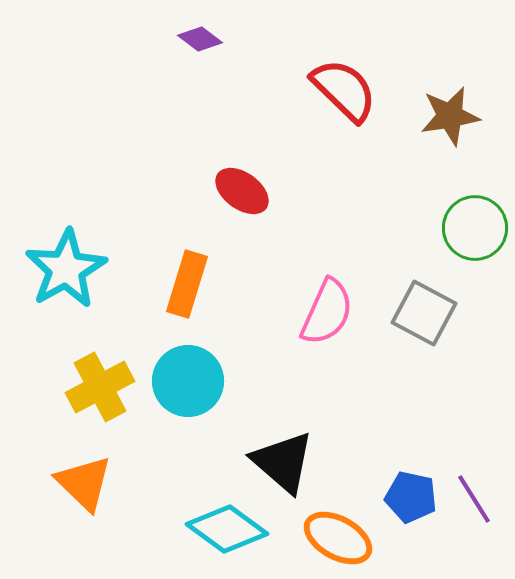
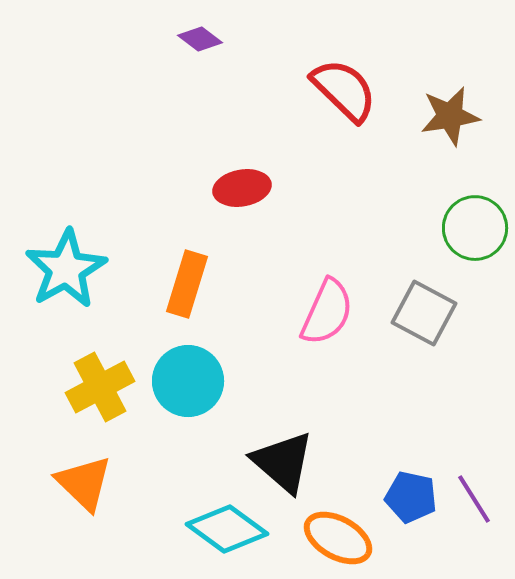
red ellipse: moved 3 px up; rotated 46 degrees counterclockwise
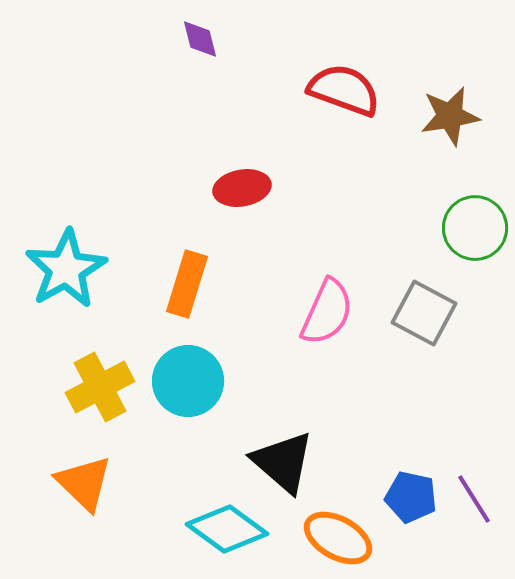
purple diamond: rotated 39 degrees clockwise
red semicircle: rotated 24 degrees counterclockwise
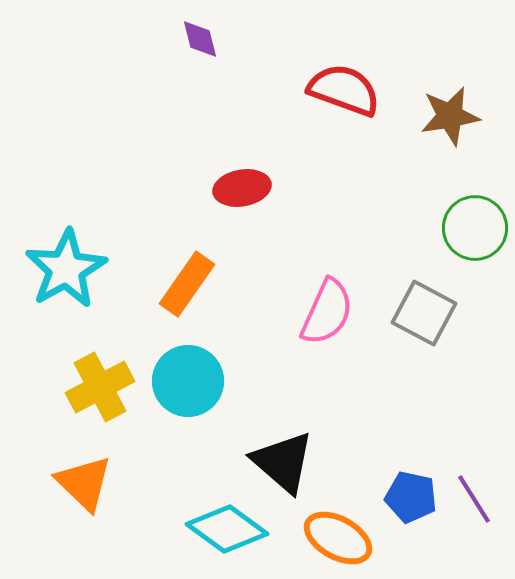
orange rectangle: rotated 18 degrees clockwise
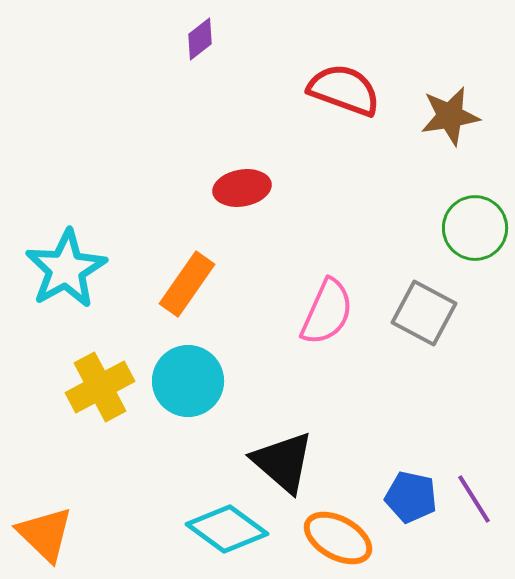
purple diamond: rotated 66 degrees clockwise
orange triangle: moved 39 px left, 51 px down
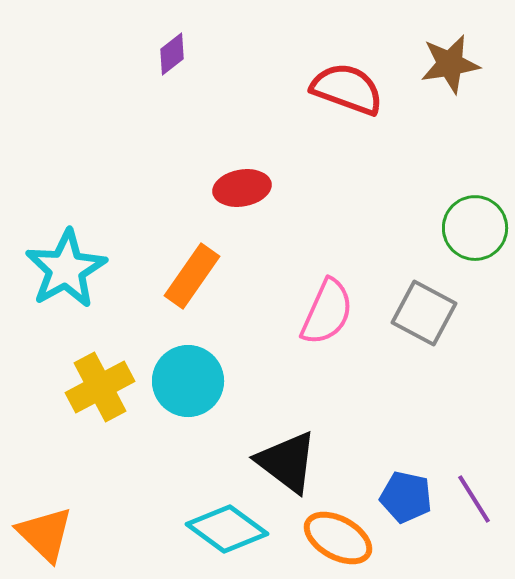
purple diamond: moved 28 px left, 15 px down
red semicircle: moved 3 px right, 1 px up
brown star: moved 52 px up
orange rectangle: moved 5 px right, 8 px up
black triangle: moved 4 px right; rotated 4 degrees counterclockwise
blue pentagon: moved 5 px left
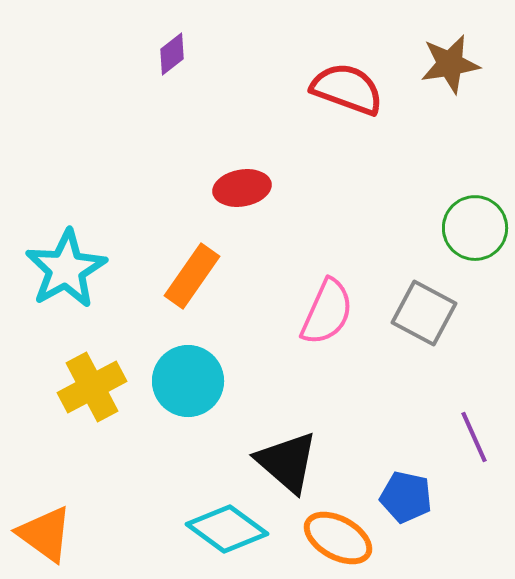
yellow cross: moved 8 px left
black triangle: rotated 4 degrees clockwise
purple line: moved 62 px up; rotated 8 degrees clockwise
orange triangle: rotated 8 degrees counterclockwise
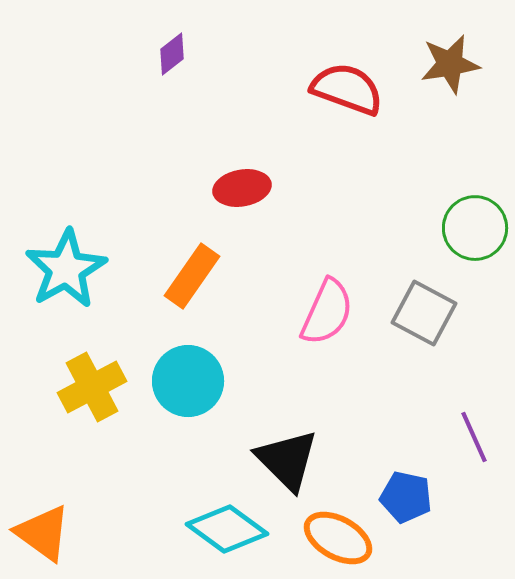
black triangle: moved 2 px up; rotated 4 degrees clockwise
orange triangle: moved 2 px left, 1 px up
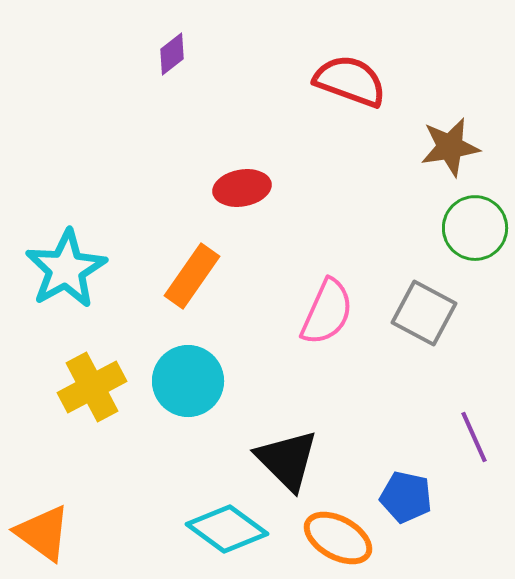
brown star: moved 83 px down
red semicircle: moved 3 px right, 8 px up
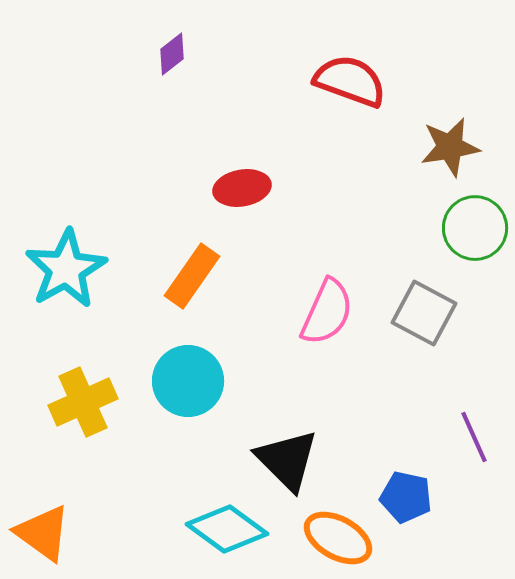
yellow cross: moved 9 px left, 15 px down; rotated 4 degrees clockwise
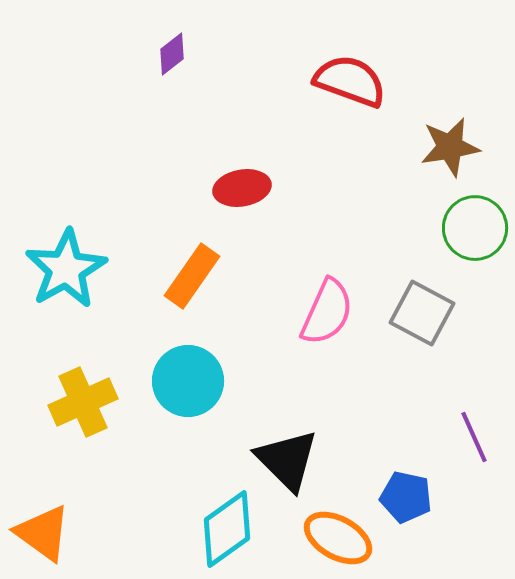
gray square: moved 2 px left
cyan diamond: rotated 72 degrees counterclockwise
